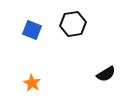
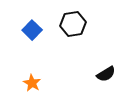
blue square: rotated 24 degrees clockwise
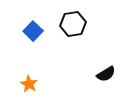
blue square: moved 1 px right, 1 px down
orange star: moved 3 px left, 1 px down
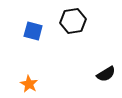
black hexagon: moved 3 px up
blue square: rotated 30 degrees counterclockwise
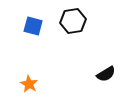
blue square: moved 5 px up
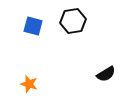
orange star: rotated 12 degrees counterclockwise
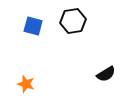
orange star: moved 3 px left
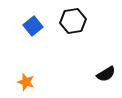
blue square: rotated 36 degrees clockwise
orange star: moved 2 px up
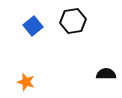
black semicircle: rotated 150 degrees counterclockwise
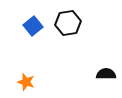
black hexagon: moved 5 px left, 2 px down
